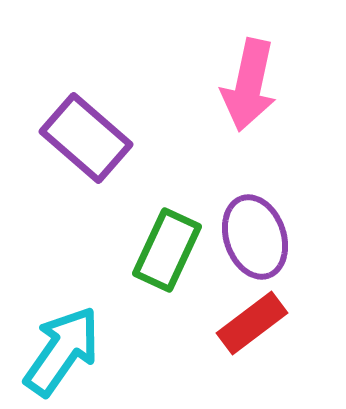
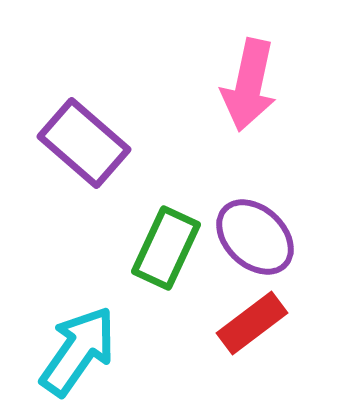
purple rectangle: moved 2 px left, 5 px down
purple ellipse: rotated 28 degrees counterclockwise
green rectangle: moved 1 px left, 2 px up
cyan arrow: moved 16 px right
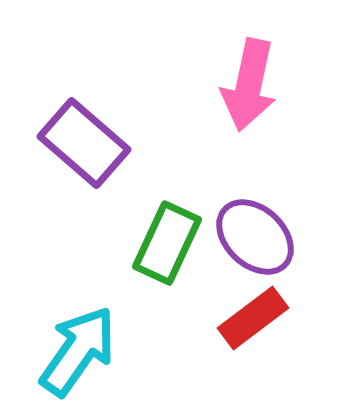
green rectangle: moved 1 px right, 5 px up
red rectangle: moved 1 px right, 5 px up
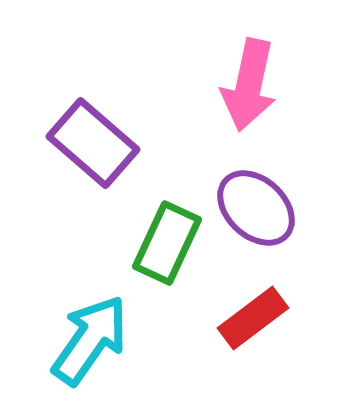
purple rectangle: moved 9 px right
purple ellipse: moved 1 px right, 29 px up
cyan arrow: moved 12 px right, 11 px up
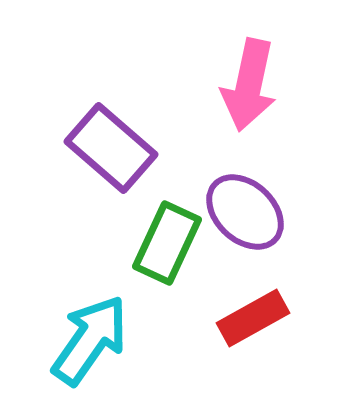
purple rectangle: moved 18 px right, 5 px down
purple ellipse: moved 11 px left, 4 px down
red rectangle: rotated 8 degrees clockwise
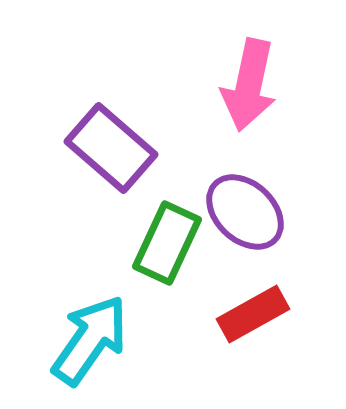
red rectangle: moved 4 px up
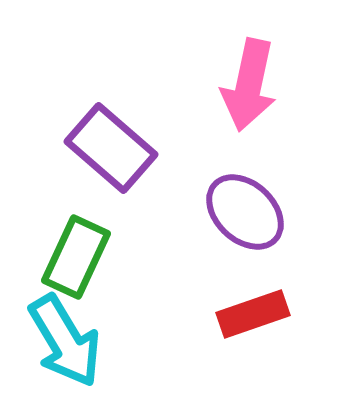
green rectangle: moved 91 px left, 14 px down
red rectangle: rotated 10 degrees clockwise
cyan arrow: moved 25 px left, 1 px down; rotated 114 degrees clockwise
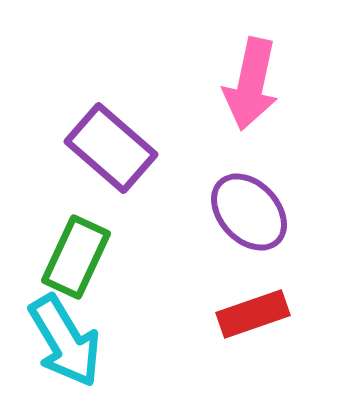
pink arrow: moved 2 px right, 1 px up
purple ellipse: moved 4 px right; rotated 4 degrees clockwise
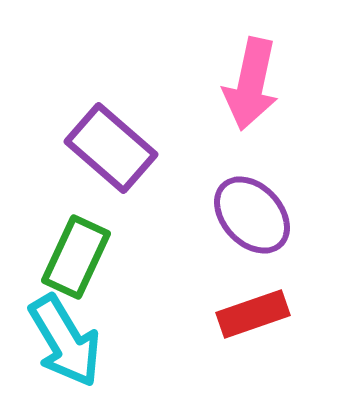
purple ellipse: moved 3 px right, 3 px down
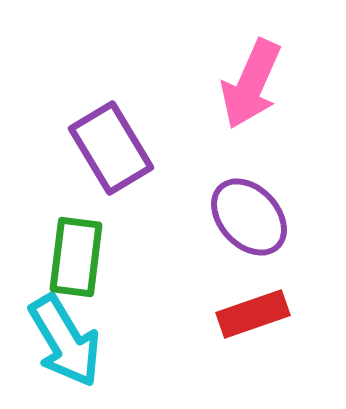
pink arrow: rotated 12 degrees clockwise
purple rectangle: rotated 18 degrees clockwise
purple ellipse: moved 3 px left, 2 px down
green rectangle: rotated 18 degrees counterclockwise
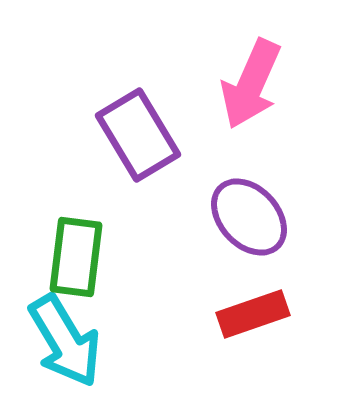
purple rectangle: moved 27 px right, 13 px up
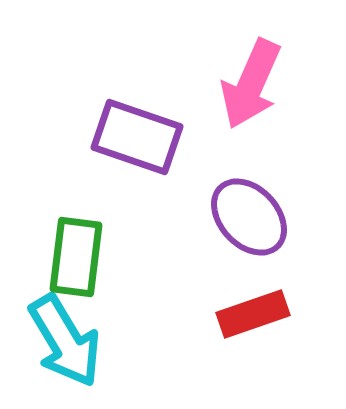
purple rectangle: moved 1 px left, 2 px down; rotated 40 degrees counterclockwise
